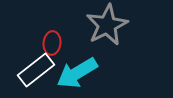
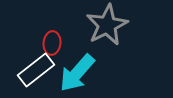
cyan arrow: rotated 18 degrees counterclockwise
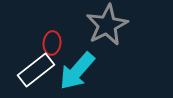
cyan arrow: moved 2 px up
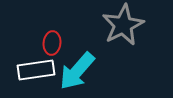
gray star: moved 16 px right
white rectangle: rotated 30 degrees clockwise
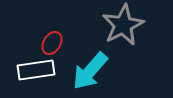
red ellipse: rotated 25 degrees clockwise
cyan arrow: moved 13 px right
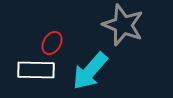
gray star: rotated 24 degrees counterclockwise
white rectangle: rotated 9 degrees clockwise
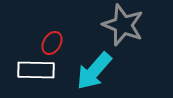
cyan arrow: moved 4 px right
